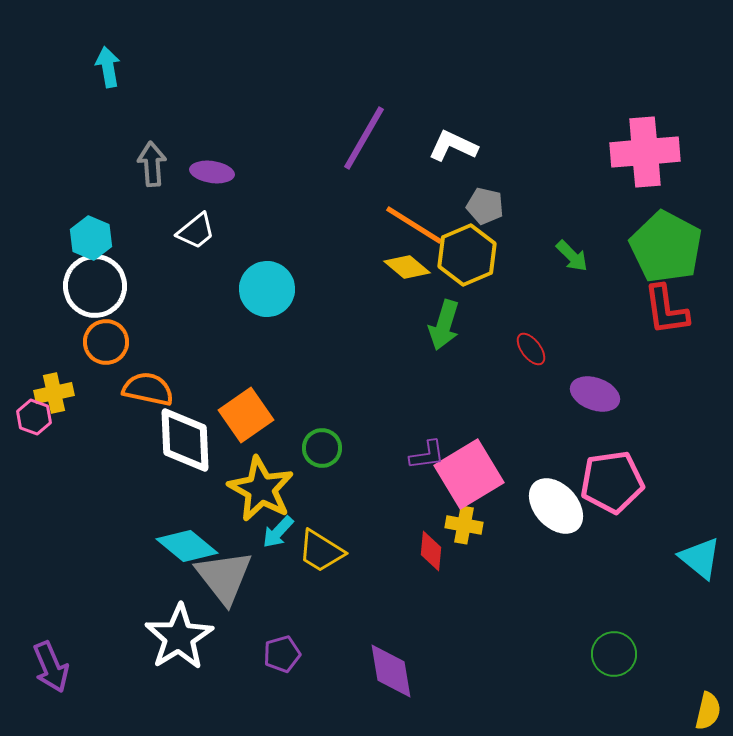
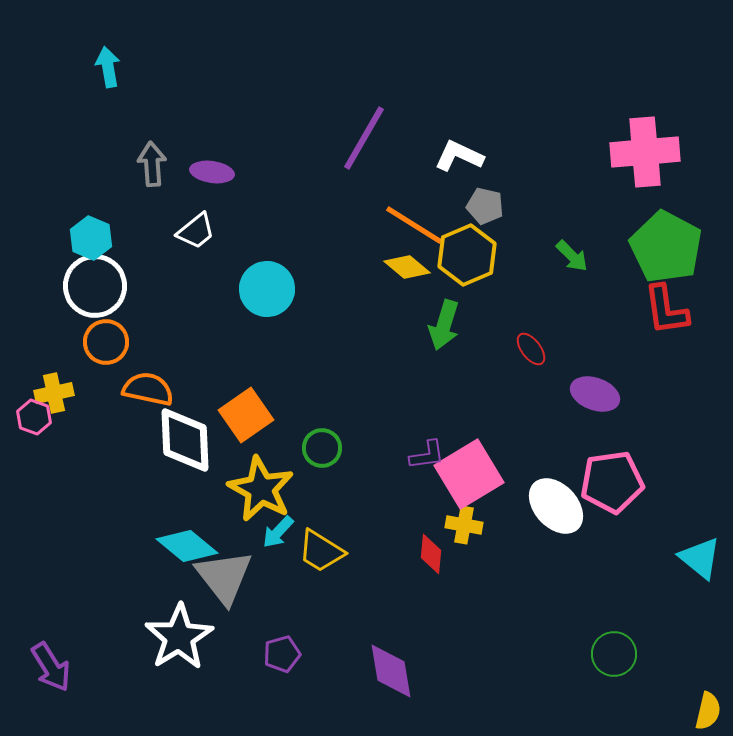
white L-shape at (453, 146): moved 6 px right, 10 px down
red diamond at (431, 551): moved 3 px down
purple arrow at (51, 667): rotated 9 degrees counterclockwise
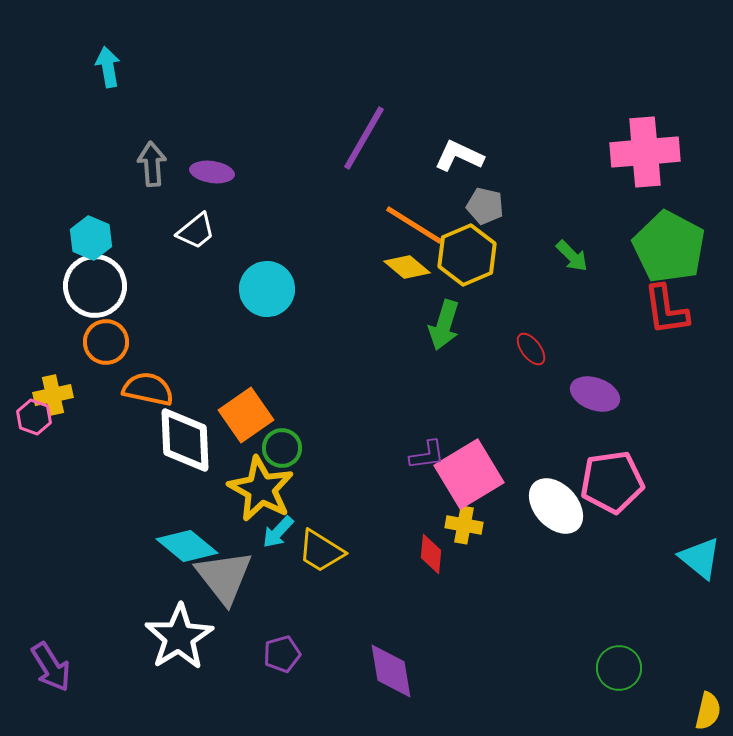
green pentagon at (666, 247): moved 3 px right
yellow cross at (54, 393): moved 1 px left, 2 px down
green circle at (322, 448): moved 40 px left
green circle at (614, 654): moved 5 px right, 14 px down
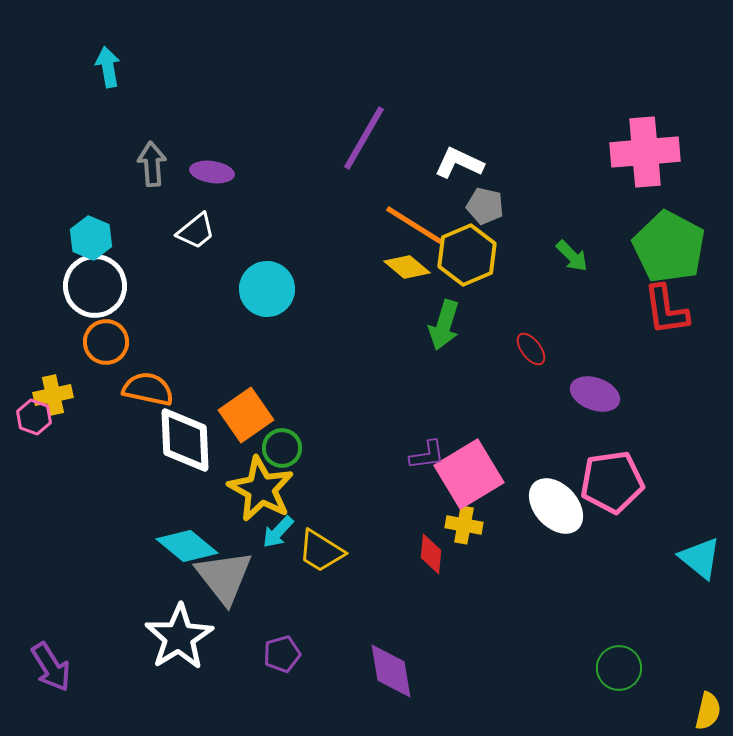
white L-shape at (459, 156): moved 7 px down
